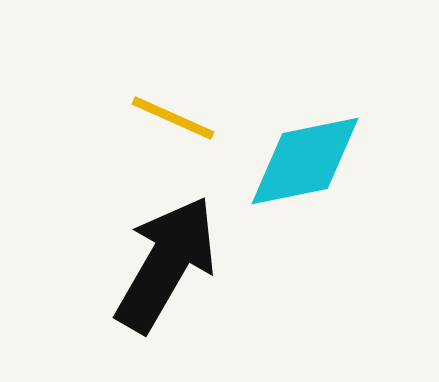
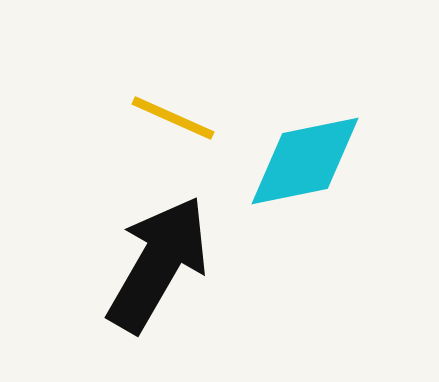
black arrow: moved 8 px left
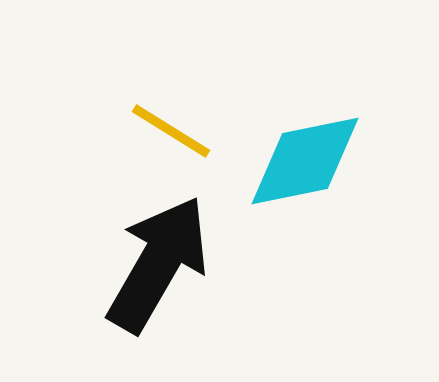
yellow line: moved 2 px left, 13 px down; rotated 8 degrees clockwise
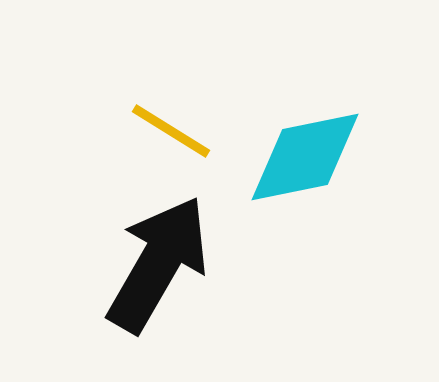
cyan diamond: moved 4 px up
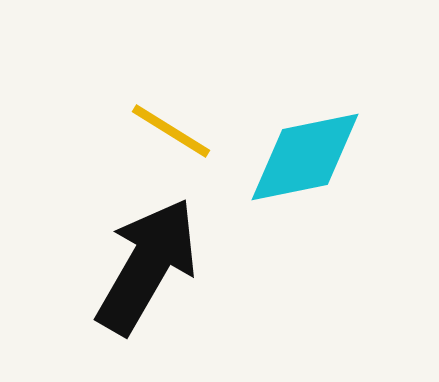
black arrow: moved 11 px left, 2 px down
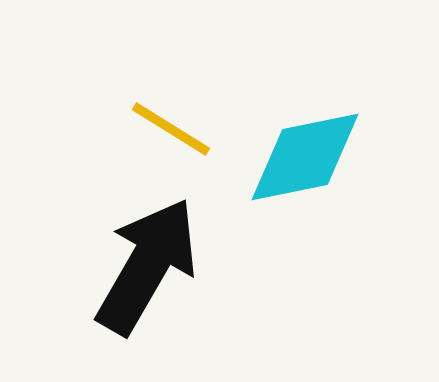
yellow line: moved 2 px up
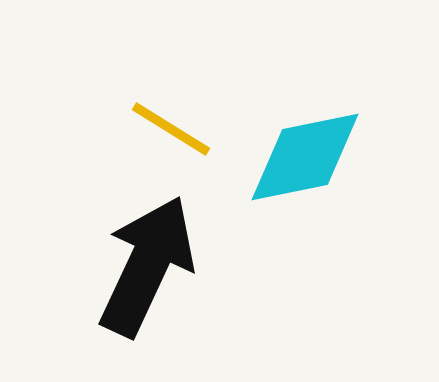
black arrow: rotated 5 degrees counterclockwise
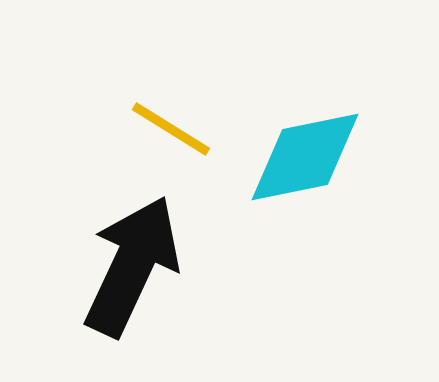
black arrow: moved 15 px left
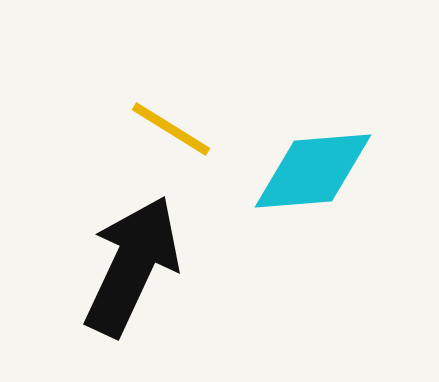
cyan diamond: moved 8 px right, 14 px down; rotated 7 degrees clockwise
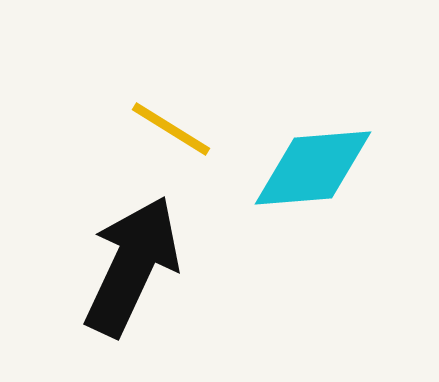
cyan diamond: moved 3 px up
